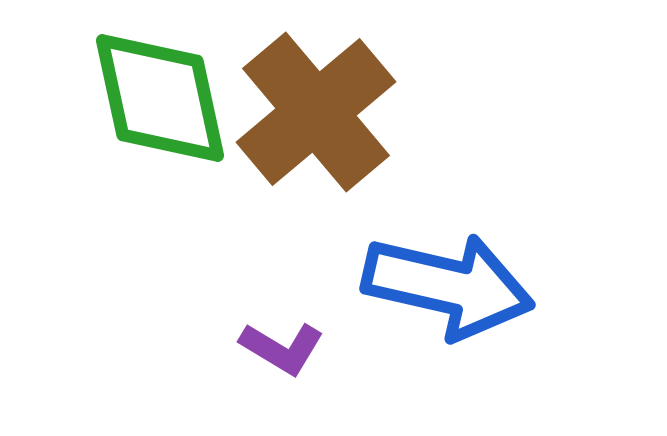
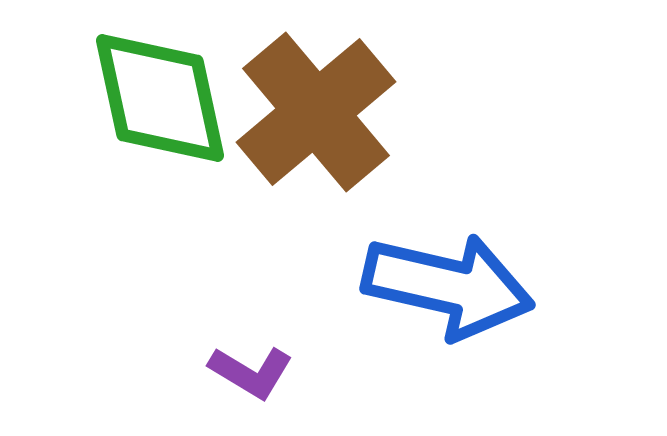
purple L-shape: moved 31 px left, 24 px down
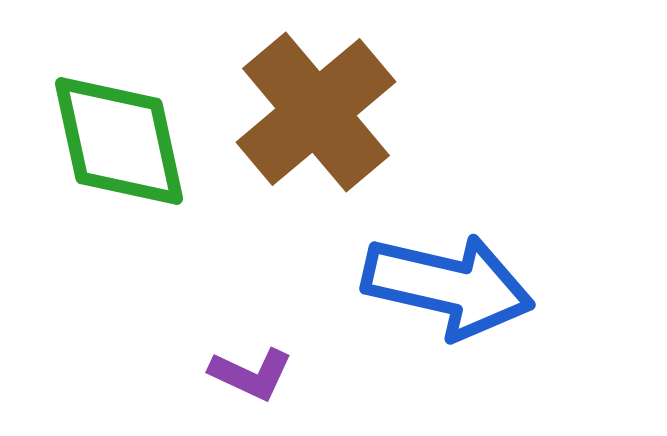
green diamond: moved 41 px left, 43 px down
purple L-shape: moved 2 px down; rotated 6 degrees counterclockwise
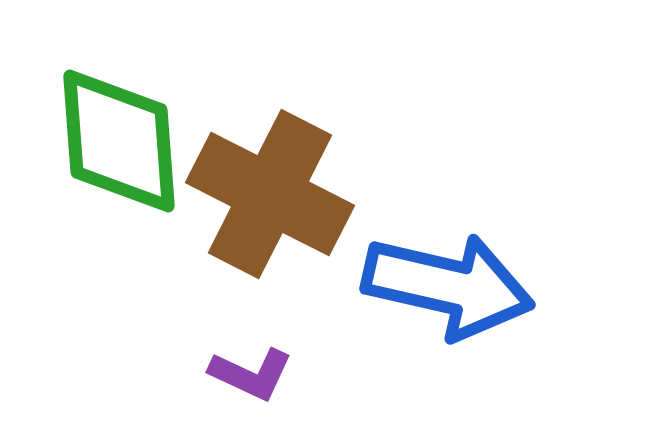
brown cross: moved 46 px left, 82 px down; rotated 23 degrees counterclockwise
green diamond: rotated 8 degrees clockwise
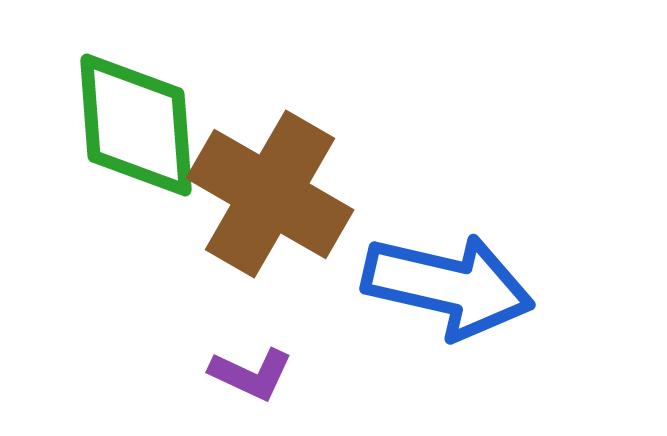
green diamond: moved 17 px right, 16 px up
brown cross: rotated 3 degrees clockwise
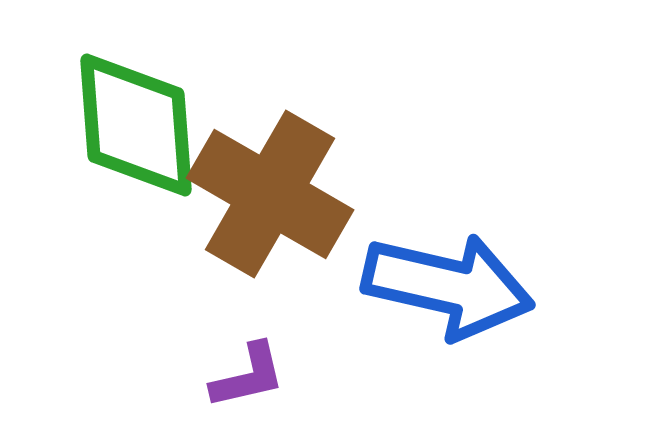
purple L-shape: moved 3 px left, 2 px down; rotated 38 degrees counterclockwise
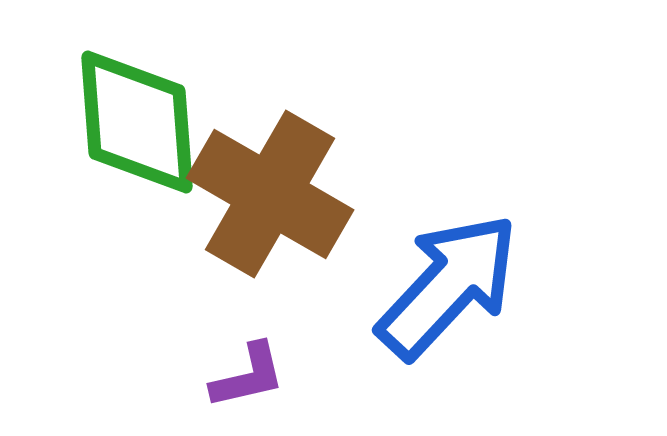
green diamond: moved 1 px right, 3 px up
blue arrow: rotated 60 degrees counterclockwise
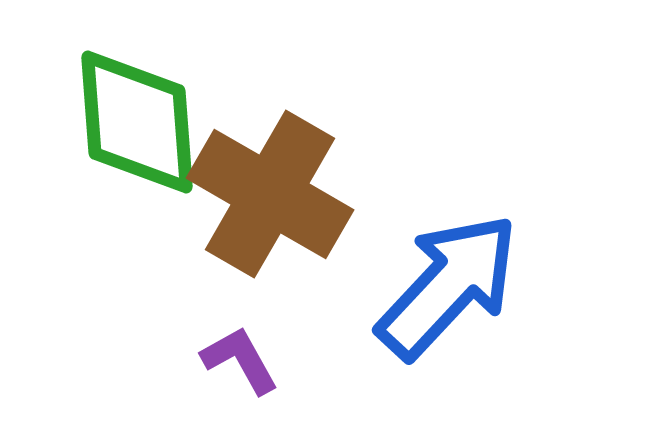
purple L-shape: moved 8 px left, 16 px up; rotated 106 degrees counterclockwise
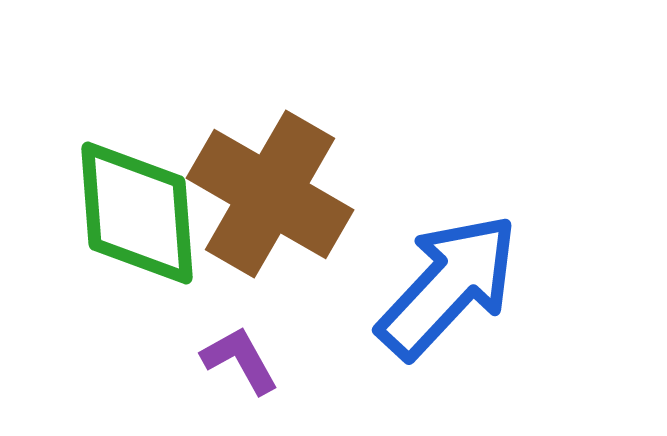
green diamond: moved 91 px down
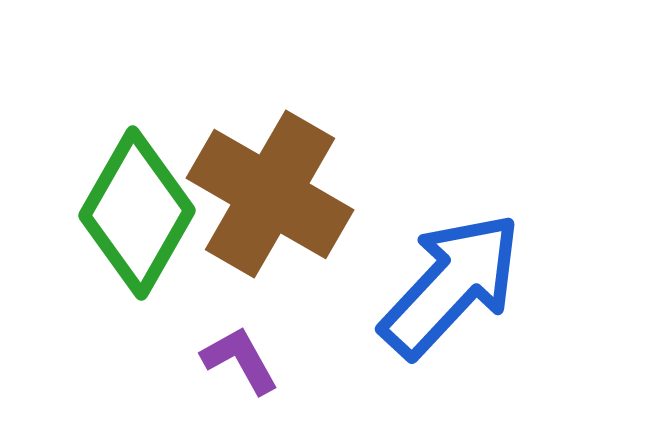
green diamond: rotated 34 degrees clockwise
blue arrow: moved 3 px right, 1 px up
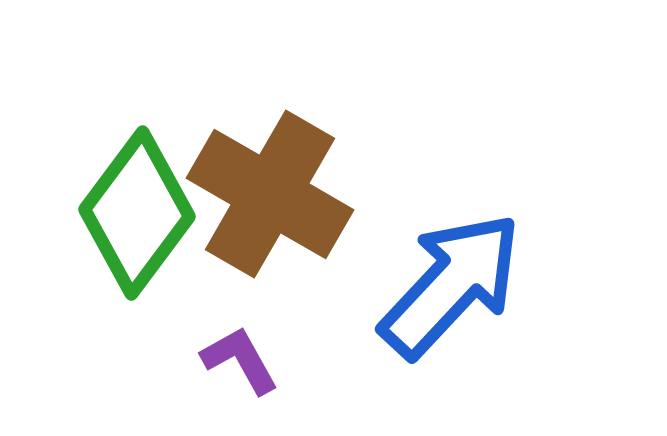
green diamond: rotated 7 degrees clockwise
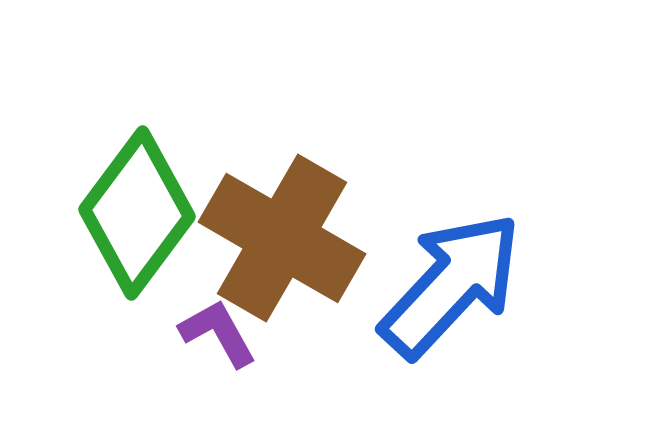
brown cross: moved 12 px right, 44 px down
purple L-shape: moved 22 px left, 27 px up
